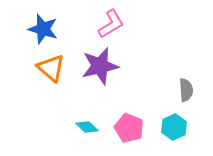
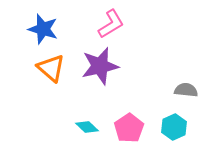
gray semicircle: rotated 80 degrees counterclockwise
pink pentagon: rotated 16 degrees clockwise
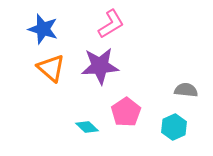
purple star: rotated 9 degrees clockwise
pink pentagon: moved 3 px left, 16 px up
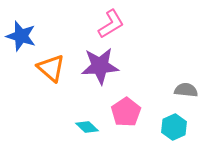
blue star: moved 22 px left, 7 px down
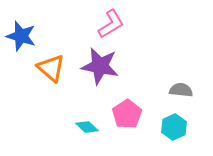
purple star: rotated 15 degrees clockwise
gray semicircle: moved 5 px left
pink pentagon: moved 1 px right, 2 px down
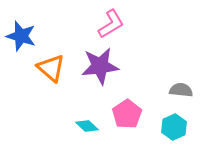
purple star: rotated 18 degrees counterclockwise
cyan diamond: moved 1 px up
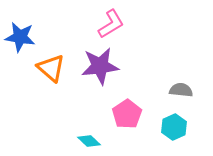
blue star: moved 1 px left, 1 px down; rotated 8 degrees counterclockwise
cyan diamond: moved 2 px right, 15 px down
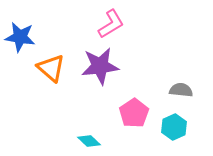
pink pentagon: moved 7 px right, 1 px up
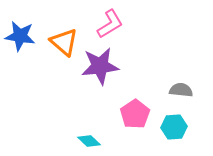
pink L-shape: moved 1 px left
blue star: moved 1 px up
orange triangle: moved 13 px right, 26 px up
pink pentagon: moved 1 px right, 1 px down
cyan hexagon: rotated 20 degrees clockwise
